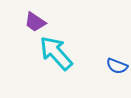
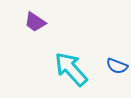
cyan arrow: moved 15 px right, 16 px down
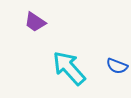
cyan arrow: moved 2 px left, 1 px up
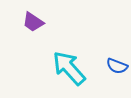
purple trapezoid: moved 2 px left
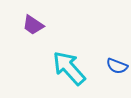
purple trapezoid: moved 3 px down
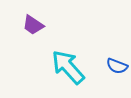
cyan arrow: moved 1 px left, 1 px up
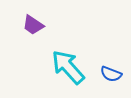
blue semicircle: moved 6 px left, 8 px down
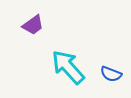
purple trapezoid: rotated 70 degrees counterclockwise
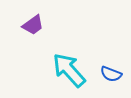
cyan arrow: moved 1 px right, 3 px down
